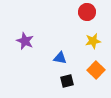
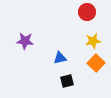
purple star: rotated 18 degrees counterclockwise
blue triangle: rotated 24 degrees counterclockwise
orange square: moved 7 px up
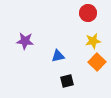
red circle: moved 1 px right, 1 px down
blue triangle: moved 2 px left, 2 px up
orange square: moved 1 px right, 1 px up
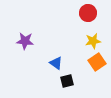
blue triangle: moved 2 px left, 7 px down; rotated 48 degrees clockwise
orange square: rotated 12 degrees clockwise
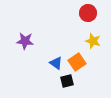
yellow star: rotated 28 degrees clockwise
orange square: moved 20 px left
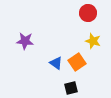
black square: moved 4 px right, 7 px down
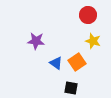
red circle: moved 2 px down
purple star: moved 11 px right
black square: rotated 24 degrees clockwise
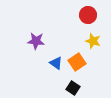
black square: moved 2 px right; rotated 24 degrees clockwise
